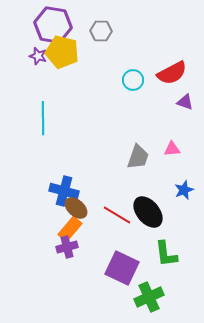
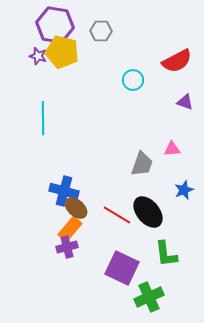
purple hexagon: moved 2 px right
red semicircle: moved 5 px right, 12 px up
gray trapezoid: moved 4 px right, 7 px down
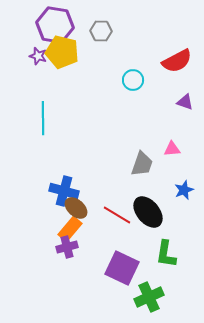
green L-shape: rotated 16 degrees clockwise
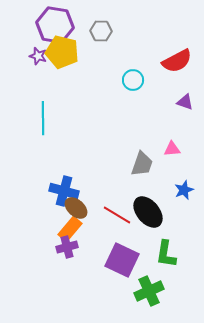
purple square: moved 8 px up
green cross: moved 6 px up
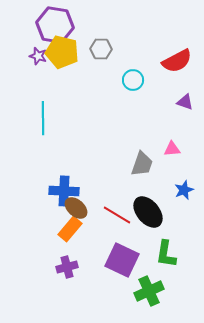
gray hexagon: moved 18 px down
blue cross: rotated 12 degrees counterclockwise
purple cross: moved 20 px down
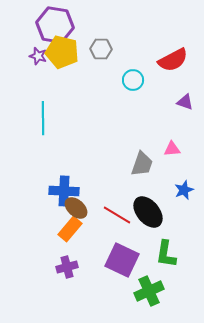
red semicircle: moved 4 px left, 1 px up
